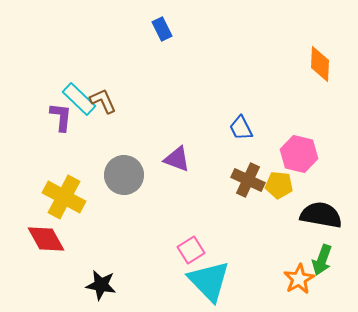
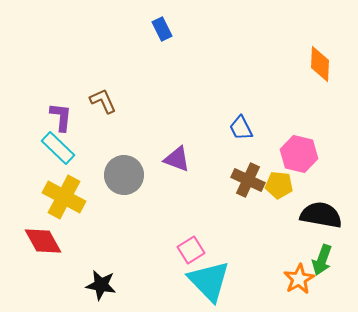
cyan rectangle: moved 21 px left, 49 px down
red diamond: moved 3 px left, 2 px down
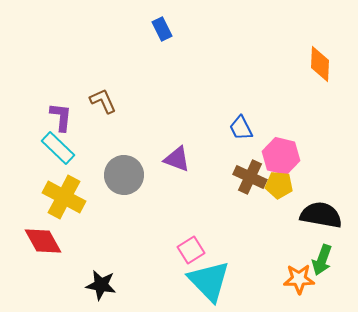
pink hexagon: moved 18 px left, 2 px down
brown cross: moved 2 px right, 3 px up
orange star: rotated 28 degrees clockwise
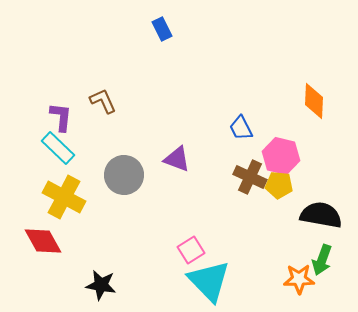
orange diamond: moved 6 px left, 37 px down
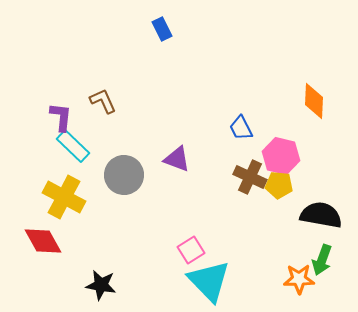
cyan rectangle: moved 15 px right, 2 px up
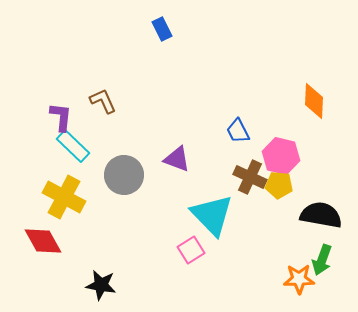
blue trapezoid: moved 3 px left, 3 px down
cyan triangle: moved 3 px right, 66 px up
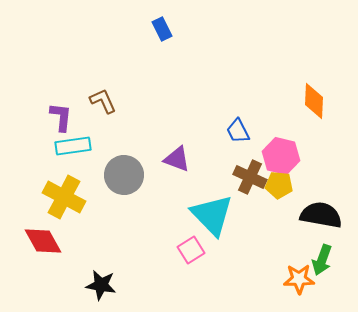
cyan rectangle: rotated 52 degrees counterclockwise
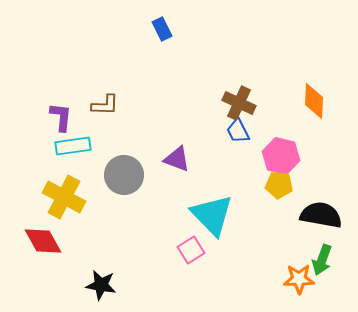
brown L-shape: moved 2 px right, 4 px down; rotated 116 degrees clockwise
brown cross: moved 11 px left, 74 px up
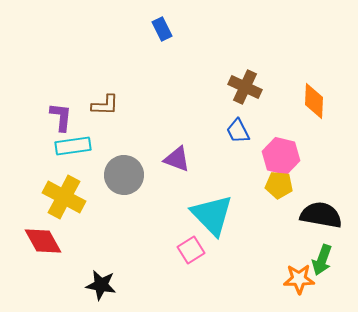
brown cross: moved 6 px right, 16 px up
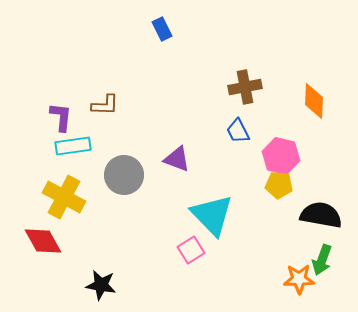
brown cross: rotated 36 degrees counterclockwise
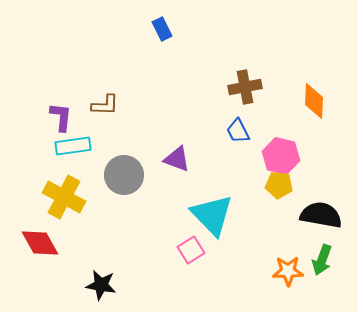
red diamond: moved 3 px left, 2 px down
orange star: moved 11 px left, 8 px up
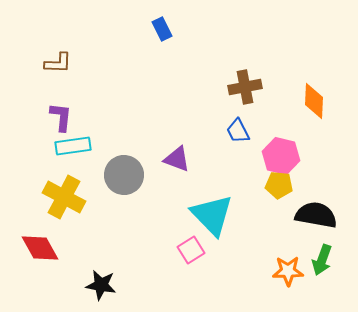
brown L-shape: moved 47 px left, 42 px up
black semicircle: moved 5 px left
red diamond: moved 5 px down
